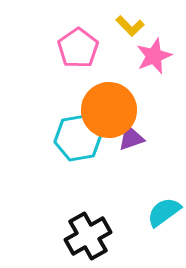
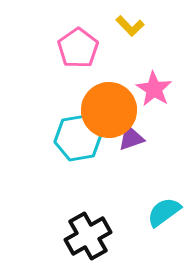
pink star: moved 33 px down; rotated 18 degrees counterclockwise
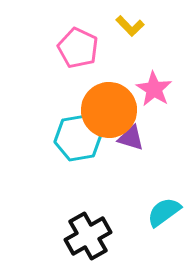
pink pentagon: rotated 12 degrees counterclockwise
purple triangle: rotated 36 degrees clockwise
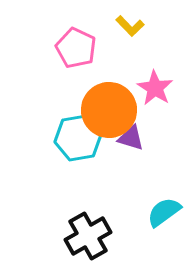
pink pentagon: moved 2 px left
pink star: moved 1 px right, 1 px up
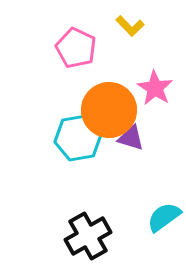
cyan semicircle: moved 5 px down
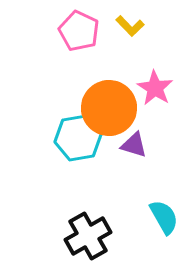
pink pentagon: moved 3 px right, 17 px up
orange circle: moved 2 px up
purple triangle: moved 3 px right, 7 px down
cyan semicircle: rotated 96 degrees clockwise
